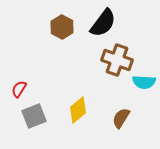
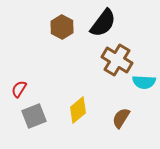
brown cross: rotated 12 degrees clockwise
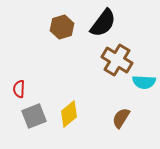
brown hexagon: rotated 15 degrees clockwise
red semicircle: rotated 30 degrees counterclockwise
yellow diamond: moved 9 px left, 4 px down
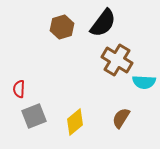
yellow diamond: moved 6 px right, 8 px down
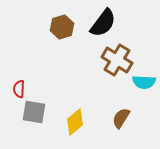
gray square: moved 4 px up; rotated 30 degrees clockwise
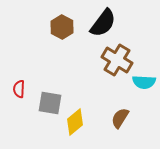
brown hexagon: rotated 15 degrees counterclockwise
gray square: moved 16 px right, 9 px up
brown semicircle: moved 1 px left
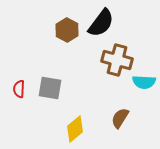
black semicircle: moved 2 px left
brown hexagon: moved 5 px right, 3 px down
brown cross: rotated 16 degrees counterclockwise
gray square: moved 15 px up
yellow diamond: moved 7 px down
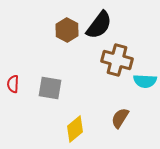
black semicircle: moved 2 px left, 2 px down
cyan semicircle: moved 1 px right, 1 px up
red semicircle: moved 6 px left, 5 px up
